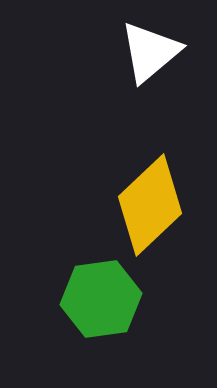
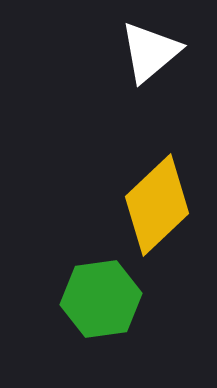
yellow diamond: moved 7 px right
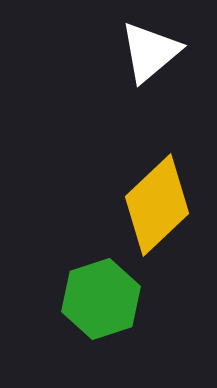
green hexagon: rotated 10 degrees counterclockwise
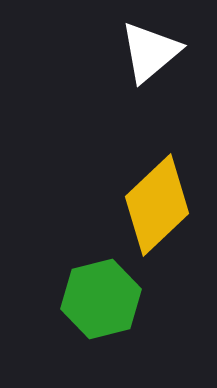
green hexagon: rotated 4 degrees clockwise
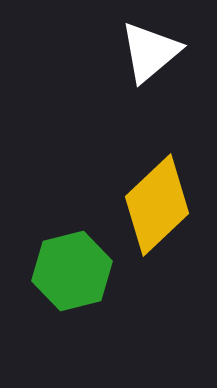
green hexagon: moved 29 px left, 28 px up
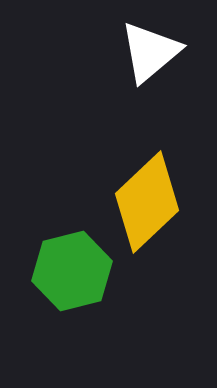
yellow diamond: moved 10 px left, 3 px up
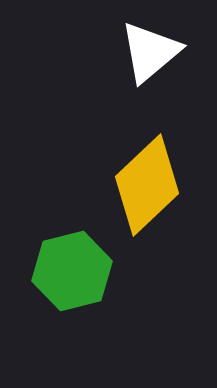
yellow diamond: moved 17 px up
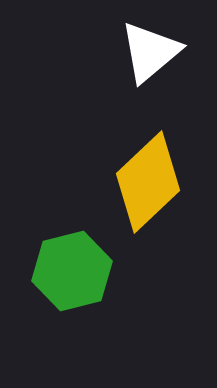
yellow diamond: moved 1 px right, 3 px up
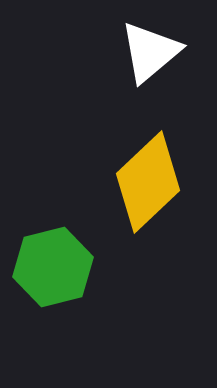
green hexagon: moved 19 px left, 4 px up
